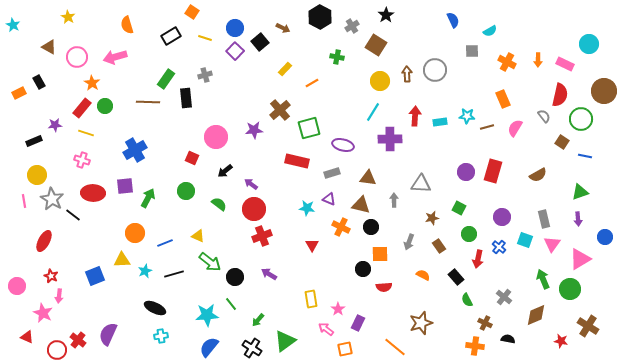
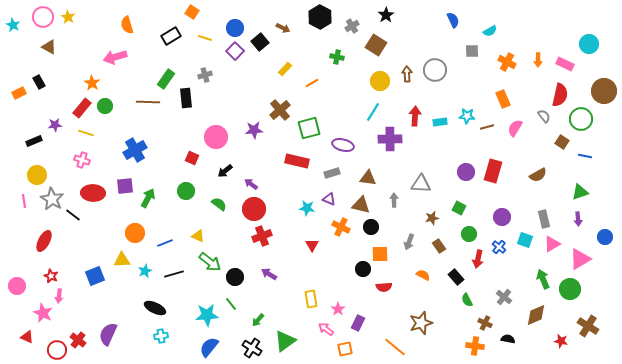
pink circle at (77, 57): moved 34 px left, 40 px up
pink triangle at (552, 244): rotated 24 degrees clockwise
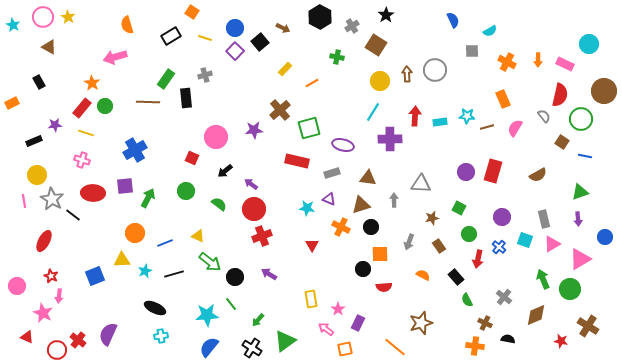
orange rectangle at (19, 93): moved 7 px left, 10 px down
brown triangle at (361, 205): rotated 30 degrees counterclockwise
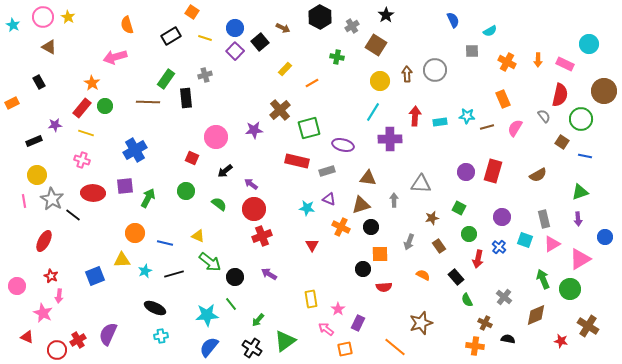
gray rectangle at (332, 173): moved 5 px left, 2 px up
blue line at (165, 243): rotated 35 degrees clockwise
red cross at (78, 340): rotated 21 degrees clockwise
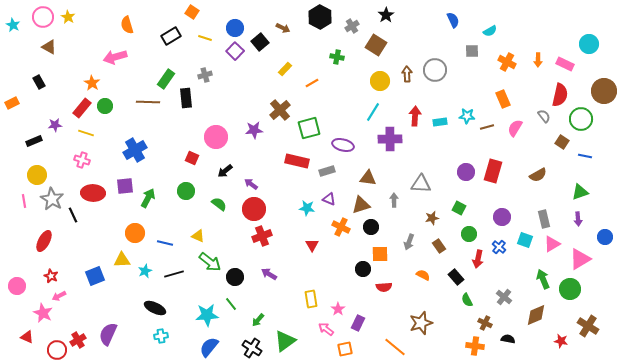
black line at (73, 215): rotated 28 degrees clockwise
pink arrow at (59, 296): rotated 56 degrees clockwise
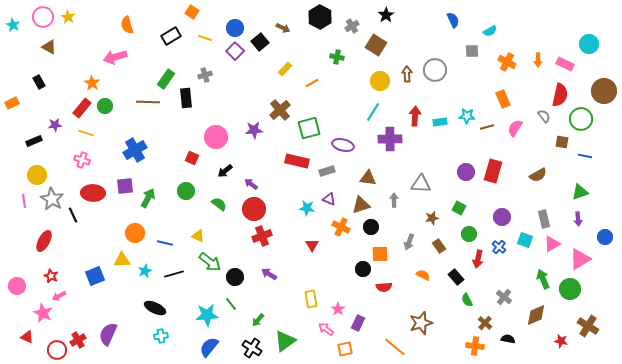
brown square at (562, 142): rotated 24 degrees counterclockwise
brown cross at (485, 323): rotated 16 degrees clockwise
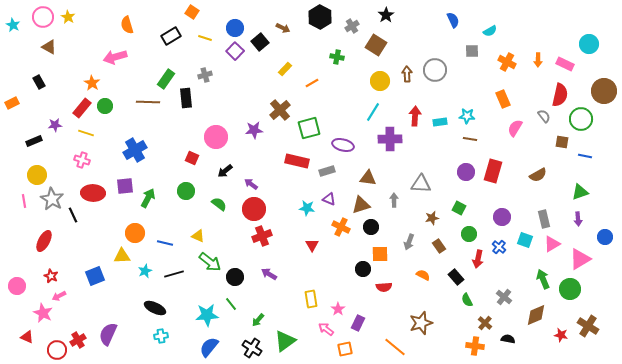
brown line at (487, 127): moved 17 px left, 12 px down; rotated 24 degrees clockwise
yellow triangle at (122, 260): moved 4 px up
red star at (561, 341): moved 6 px up
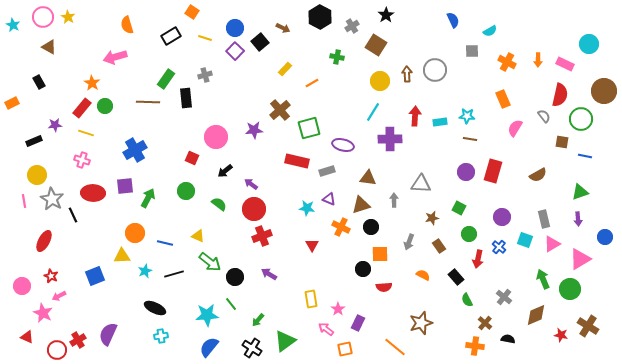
pink circle at (17, 286): moved 5 px right
